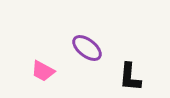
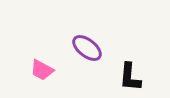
pink trapezoid: moved 1 px left, 1 px up
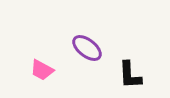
black L-shape: moved 2 px up; rotated 8 degrees counterclockwise
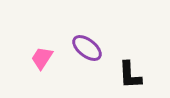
pink trapezoid: moved 12 px up; rotated 95 degrees clockwise
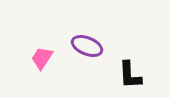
purple ellipse: moved 2 px up; rotated 16 degrees counterclockwise
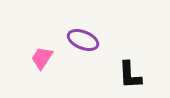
purple ellipse: moved 4 px left, 6 px up
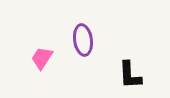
purple ellipse: rotated 60 degrees clockwise
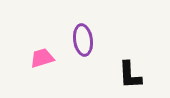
pink trapezoid: rotated 40 degrees clockwise
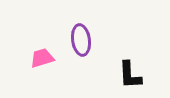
purple ellipse: moved 2 px left
